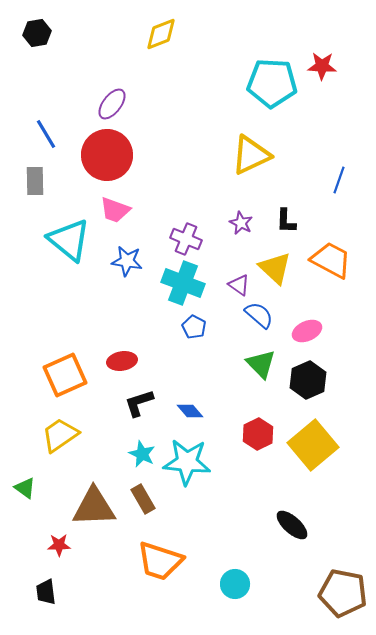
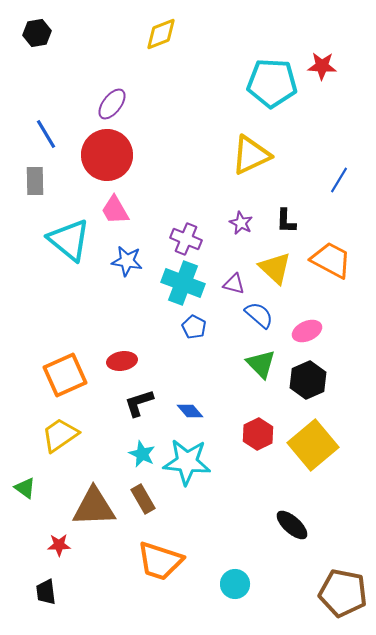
blue line at (339, 180): rotated 12 degrees clockwise
pink trapezoid at (115, 210): rotated 40 degrees clockwise
purple triangle at (239, 285): moved 5 px left, 1 px up; rotated 20 degrees counterclockwise
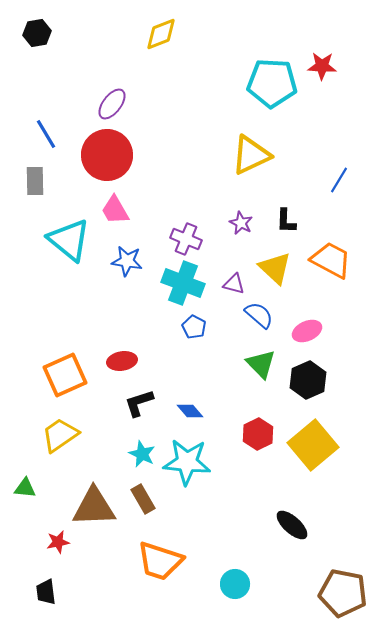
green triangle at (25, 488): rotated 30 degrees counterclockwise
red star at (59, 545): moved 1 px left, 3 px up; rotated 10 degrees counterclockwise
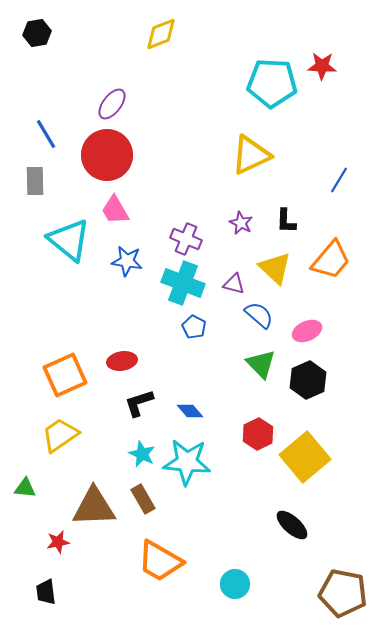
orange trapezoid at (331, 260): rotated 102 degrees clockwise
yellow square at (313, 445): moved 8 px left, 12 px down
orange trapezoid at (160, 561): rotated 12 degrees clockwise
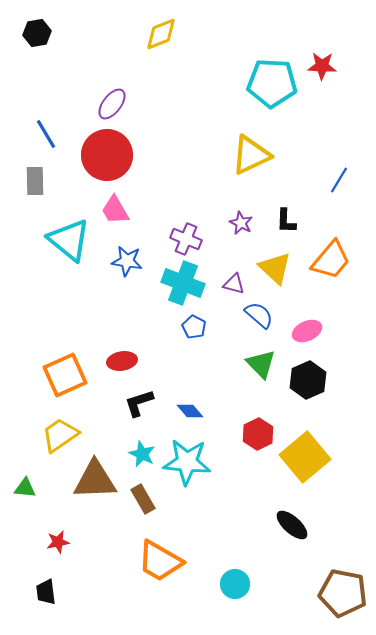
brown triangle at (94, 507): moved 1 px right, 27 px up
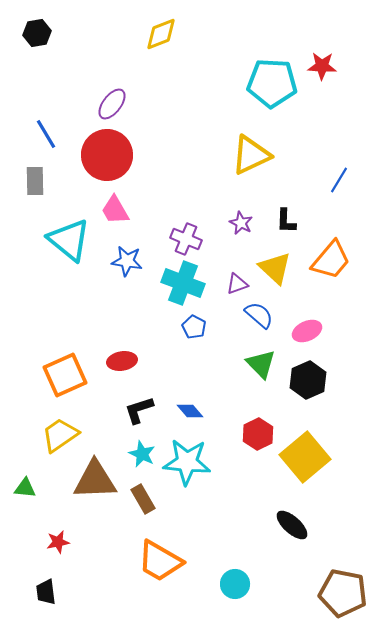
purple triangle at (234, 284): moved 3 px right; rotated 35 degrees counterclockwise
black L-shape at (139, 403): moved 7 px down
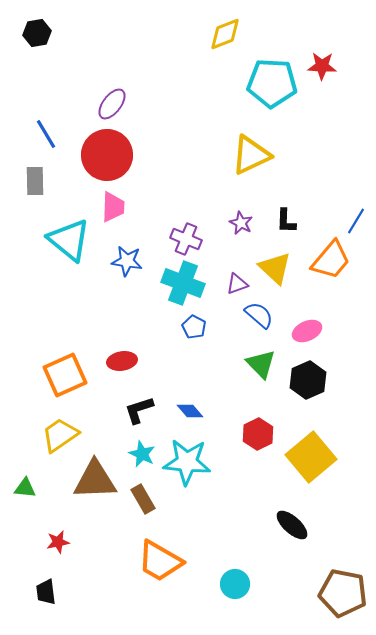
yellow diamond at (161, 34): moved 64 px right
blue line at (339, 180): moved 17 px right, 41 px down
pink trapezoid at (115, 210): moved 2 px left, 3 px up; rotated 148 degrees counterclockwise
yellow square at (305, 457): moved 6 px right
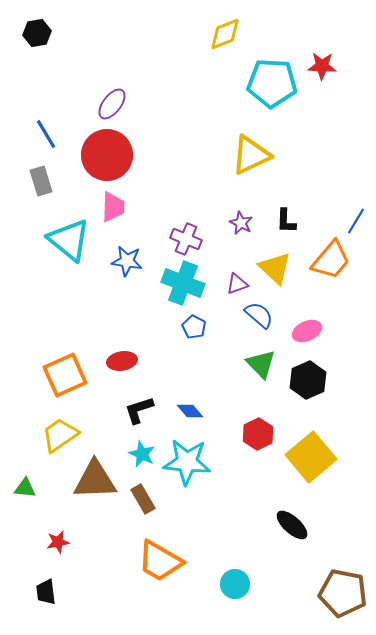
gray rectangle at (35, 181): moved 6 px right; rotated 16 degrees counterclockwise
